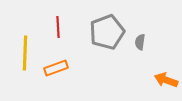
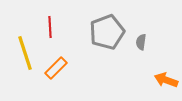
red line: moved 8 px left
gray semicircle: moved 1 px right
yellow line: rotated 20 degrees counterclockwise
orange rectangle: rotated 25 degrees counterclockwise
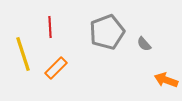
gray semicircle: moved 3 px right, 2 px down; rotated 49 degrees counterclockwise
yellow line: moved 2 px left, 1 px down
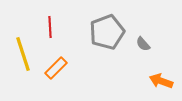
gray semicircle: moved 1 px left
orange arrow: moved 5 px left, 1 px down
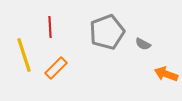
gray semicircle: rotated 21 degrees counterclockwise
yellow line: moved 1 px right, 1 px down
orange arrow: moved 5 px right, 7 px up
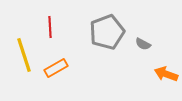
orange rectangle: rotated 15 degrees clockwise
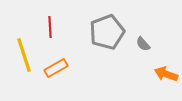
gray semicircle: rotated 21 degrees clockwise
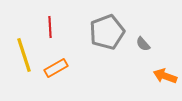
orange arrow: moved 1 px left, 2 px down
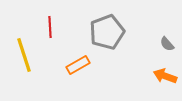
gray semicircle: moved 24 px right
orange rectangle: moved 22 px right, 3 px up
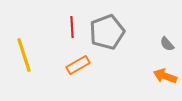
red line: moved 22 px right
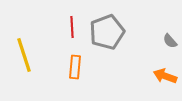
gray semicircle: moved 3 px right, 3 px up
orange rectangle: moved 3 px left, 2 px down; rotated 55 degrees counterclockwise
